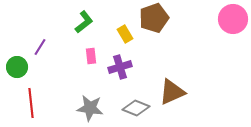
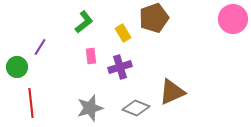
yellow rectangle: moved 2 px left, 1 px up
gray star: rotated 24 degrees counterclockwise
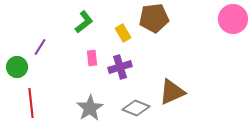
brown pentagon: rotated 12 degrees clockwise
pink rectangle: moved 1 px right, 2 px down
gray star: rotated 16 degrees counterclockwise
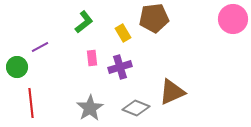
purple line: rotated 30 degrees clockwise
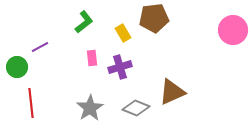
pink circle: moved 11 px down
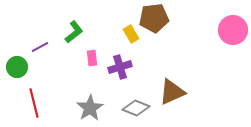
green L-shape: moved 10 px left, 10 px down
yellow rectangle: moved 8 px right, 1 px down
red line: moved 3 px right; rotated 8 degrees counterclockwise
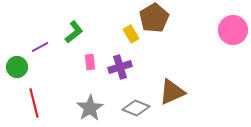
brown pentagon: rotated 24 degrees counterclockwise
pink rectangle: moved 2 px left, 4 px down
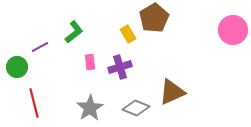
yellow rectangle: moved 3 px left
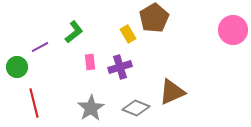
gray star: moved 1 px right
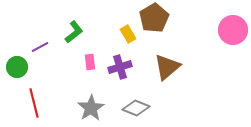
brown triangle: moved 5 px left, 25 px up; rotated 16 degrees counterclockwise
